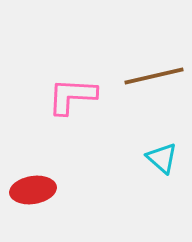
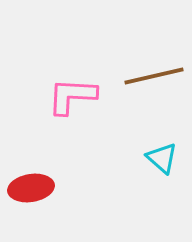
red ellipse: moved 2 px left, 2 px up
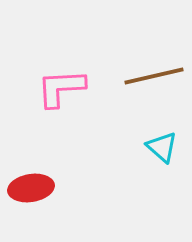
pink L-shape: moved 11 px left, 8 px up; rotated 6 degrees counterclockwise
cyan triangle: moved 11 px up
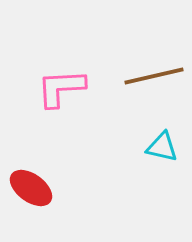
cyan triangle: rotated 28 degrees counterclockwise
red ellipse: rotated 45 degrees clockwise
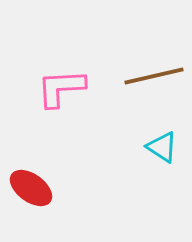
cyan triangle: rotated 20 degrees clockwise
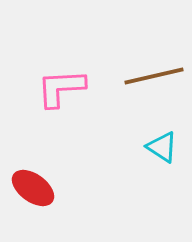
red ellipse: moved 2 px right
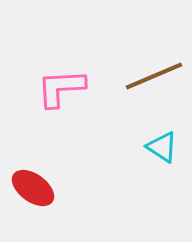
brown line: rotated 10 degrees counterclockwise
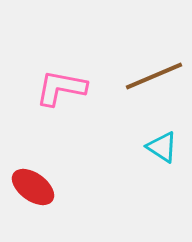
pink L-shape: rotated 14 degrees clockwise
red ellipse: moved 1 px up
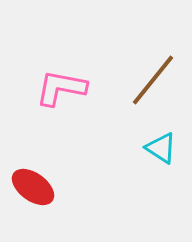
brown line: moved 1 px left, 4 px down; rotated 28 degrees counterclockwise
cyan triangle: moved 1 px left, 1 px down
